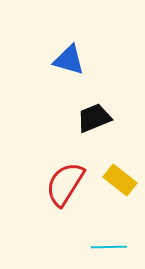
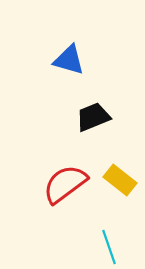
black trapezoid: moved 1 px left, 1 px up
red semicircle: rotated 21 degrees clockwise
cyan line: rotated 72 degrees clockwise
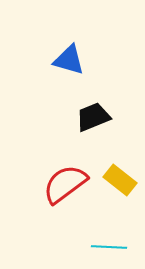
cyan line: rotated 68 degrees counterclockwise
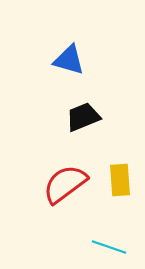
black trapezoid: moved 10 px left
yellow rectangle: rotated 48 degrees clockwise
cyan line: rotated 16 degrees clockwise
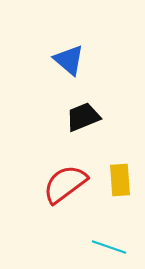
blue triangle: rotated 24 degrees clockwise
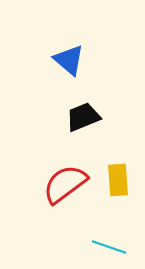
yellow rectangle: moved 2 px left
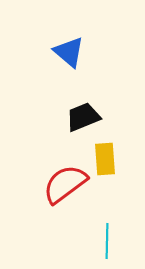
blue triangle: moved 8 px up
yellow rectangle: moved 13 px left, 21 px up
cyan line: moved 2 px left, 6 px up; rotated 72 degrees clockwise
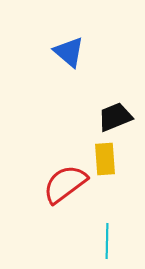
black trapezoid: moved 32 px right
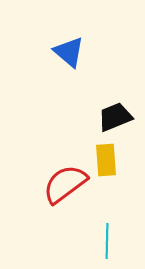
yellow rectangle: moved 1 px right, 1 px down
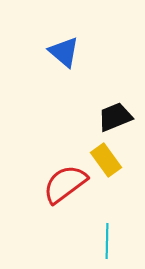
blue triangle: moved 5 px left
yellow rectangle: rotated 32 degrees counterclockwise
